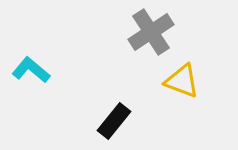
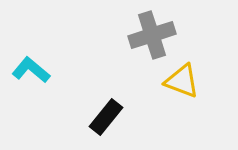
gray cross: moved 1 px right, 3 px down; rotated 15 degrees clockwise
black rectangle: moved 8 px left, 4 px up
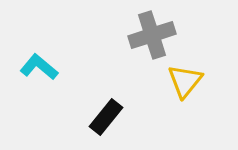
cyan L-shape: moved 8 px right, 3 px up
yellow triangle: moved 3 px right; rotated 48 degrees clockwise
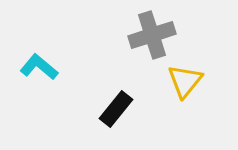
black rectangle: moved 10 px right, 8 px up
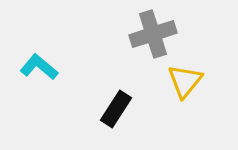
gray cross: moved 1 px right, 1 px up
black rectangle: rotated 6 degrees counterclockwise
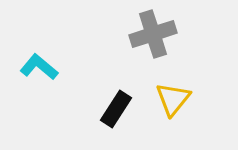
yellow triangle: moved 12 px left, 18 px down
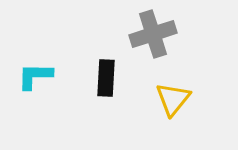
cyan L-shape: moved 4 px left, 9 px down; rotated 39 degrees counterclockwise
black rectangle: moved 10 px left, 31 px up; rotated 30 degrees counterclockwise
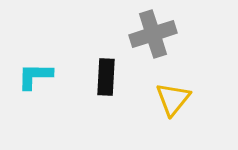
black rectangle: moved 1 px up
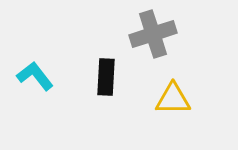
cyan L-shape: rotated 51 degrees clockwise
yellow triangle: rotated 51 degrees clockwise
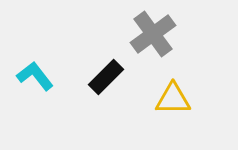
gray cross: rotated 18 degrees counterclockwise
black rectangle: rotated 42 degrees clockwise
